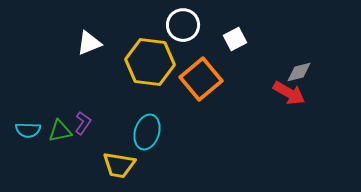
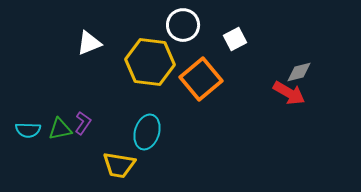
green triangle: moved 2 px up
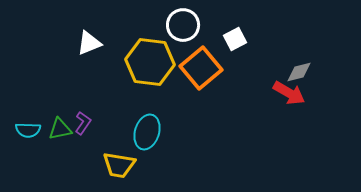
orange square: moved 11 px up
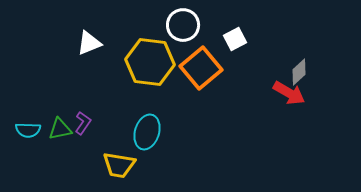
gray diamond: rotated 28 degrees counterclockwise
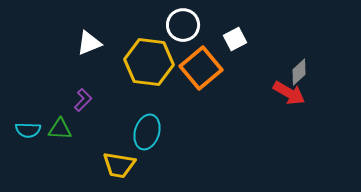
yellow hexagon: moved 1 px left
purple L-shape: moved 23 px up; rotated 10 degrees clockwise
green triangle: rotated 15 degrees clockwise
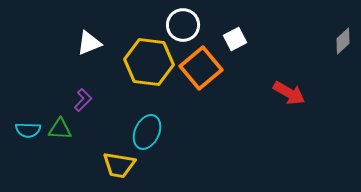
gray diamond: moved 44 px right, 31 px up
cyan ellipse: rotated 8 degrees clockwise
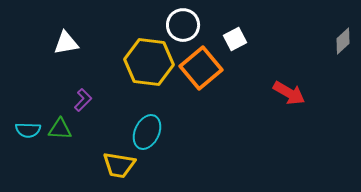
white triangle: moved 23 px left; rotated 12 degrees clockwise
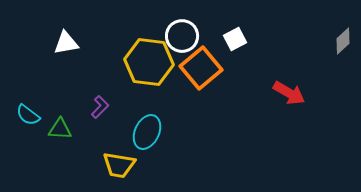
white circle: moved 1 px left, 11 px down
purple L-shape: moved 17 px right, 7 px down
cyan semicircle: moved 15 px up; rotated 35 degrees clockwise
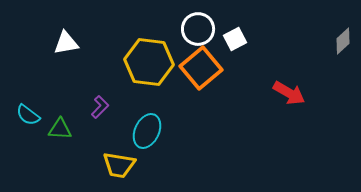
white circle: moved 16 px right, 7 px up
cyan ellipse: moved 1 px up
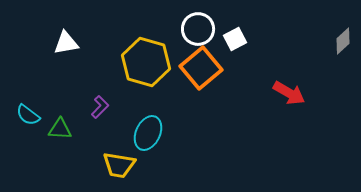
yellow hexagon: moved 3 px left; rotated 9 degrees clockwise
cyan ellipse: moved 1 px right, 2 px down
